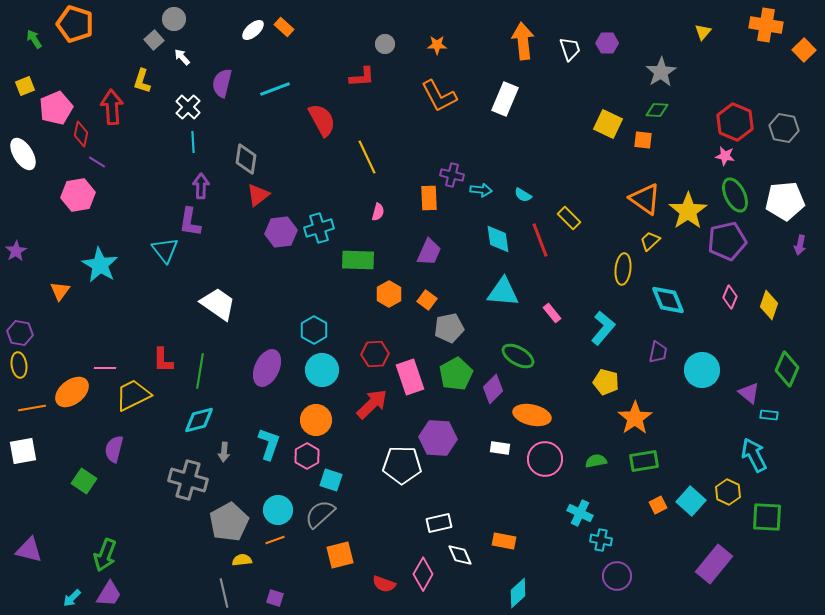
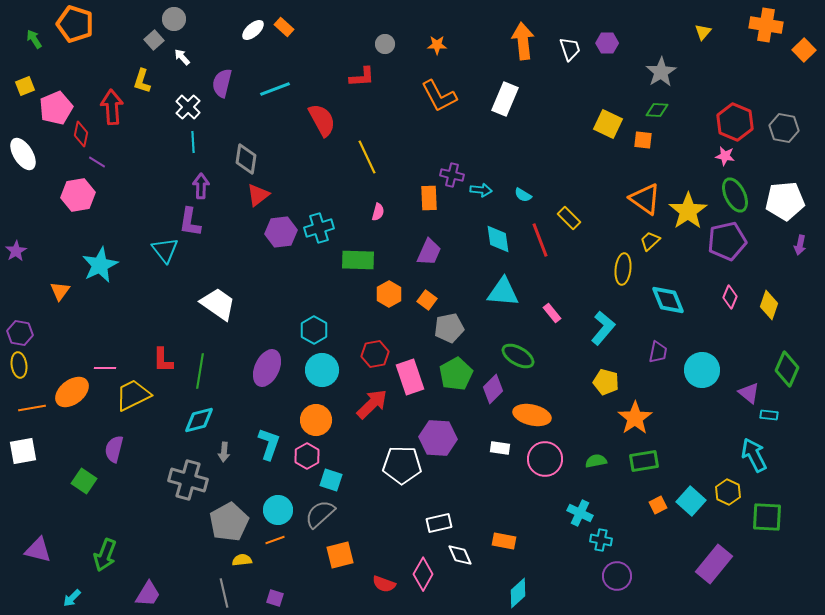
cyan star at (100, 265): rotated 15 degrees clockwise
red hexagon at (375, 354): rotated 8 degrees counterclockwise
purple triangle at (29, 550): moved 9 px right
purple trapezoid at (109, 594): moved 39 px right
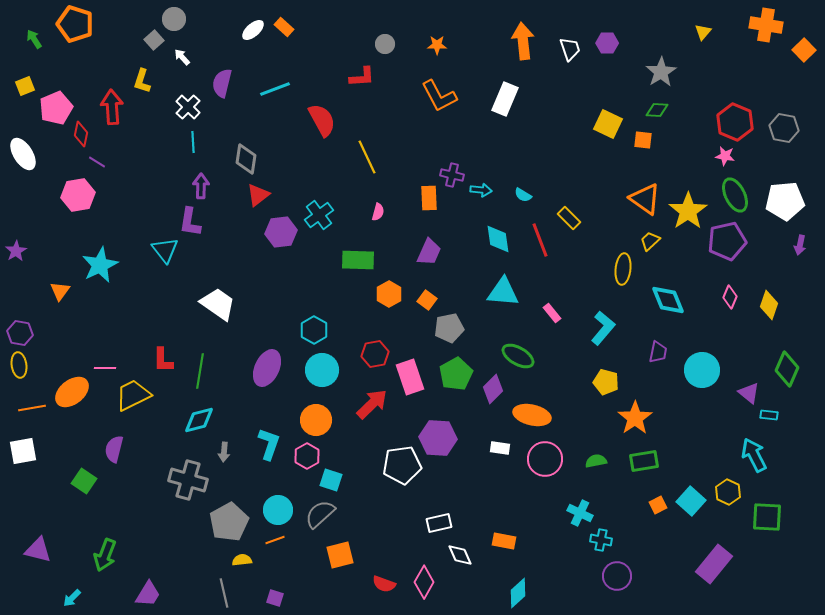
cyan cross at (319, 228): moved 13 px up; rotated 20 degrees counterclockwise
white pentagon at (402, 465): rotated 9 degrees counterclockwise
pink diamond at (423, 574): moved 1 px right, 8 px down
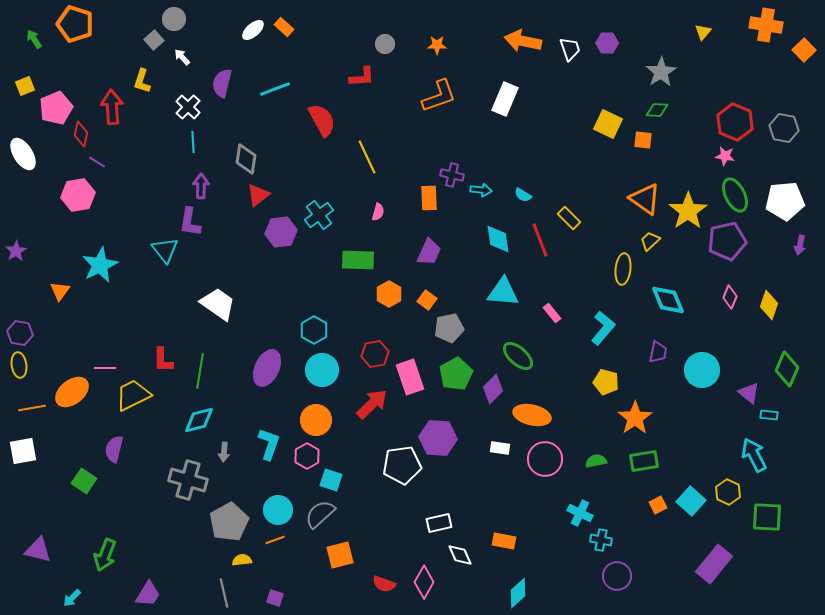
orange arrow at (523, 41): rotated 72 degrees counterclockwise
orange L-shape at (439, 96): rotated 81 degrees counterclockwise
green ellipse at (518, 356): rotated 12 degrees clockwise
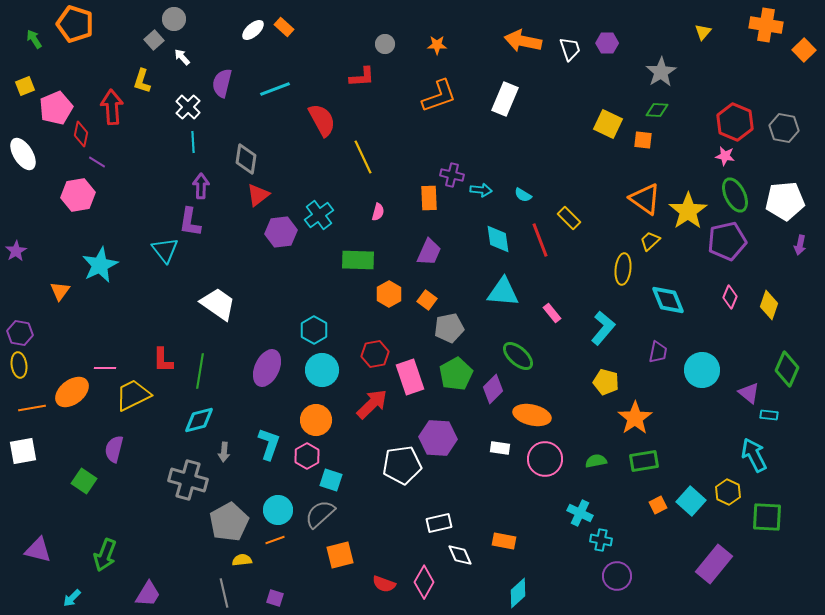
yellow line at (367, 157): moved 4 px left
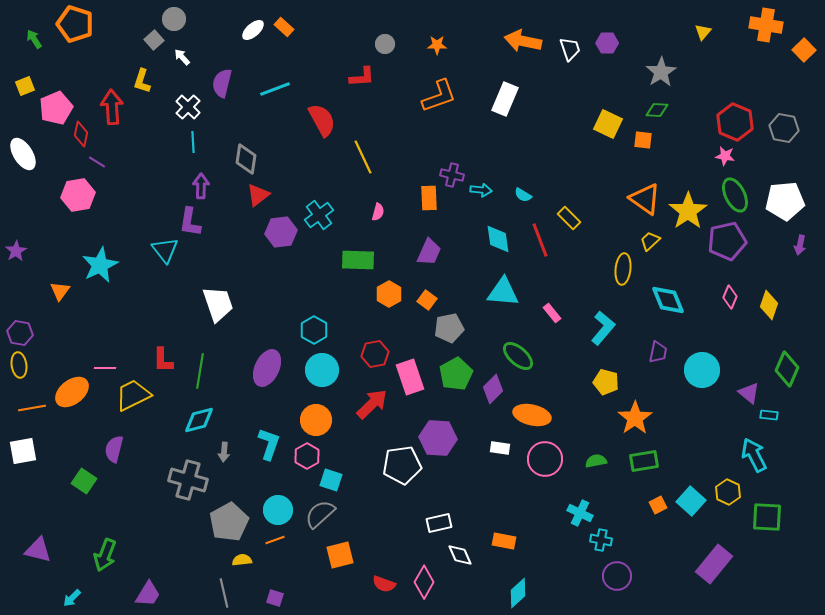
white trapezoid at (218, 304): rotated 36 degrees clockwise
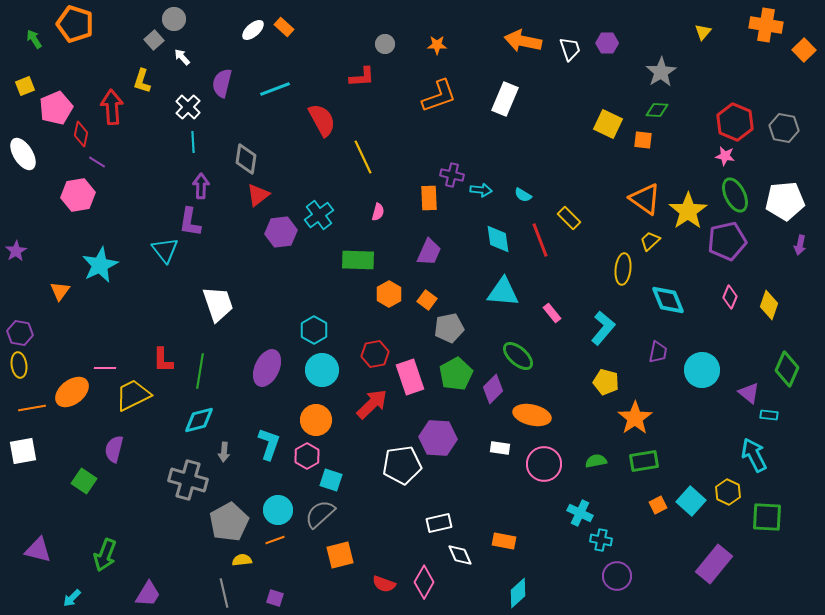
pink circle at (545, 459): moved 1 px left, 5 px down
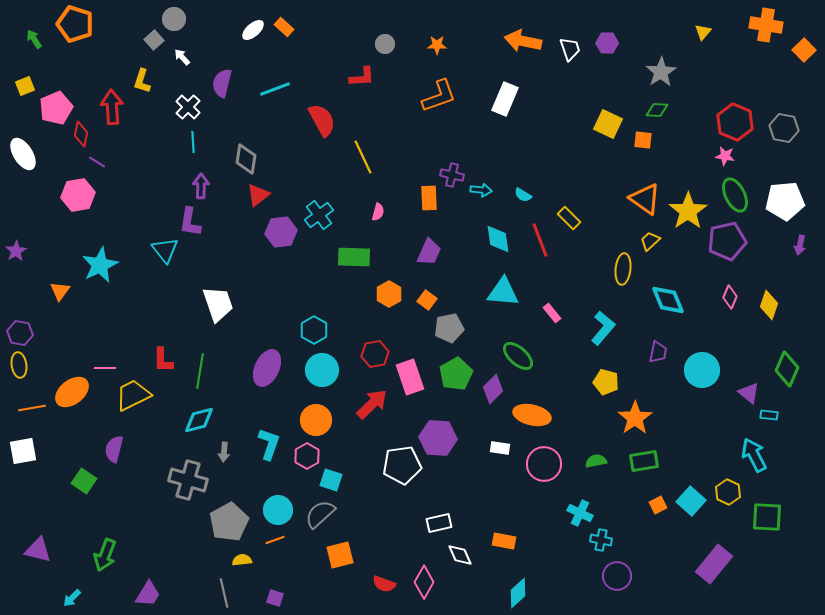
green rectangle at (358, 260): moved 4 px left, 3 px up
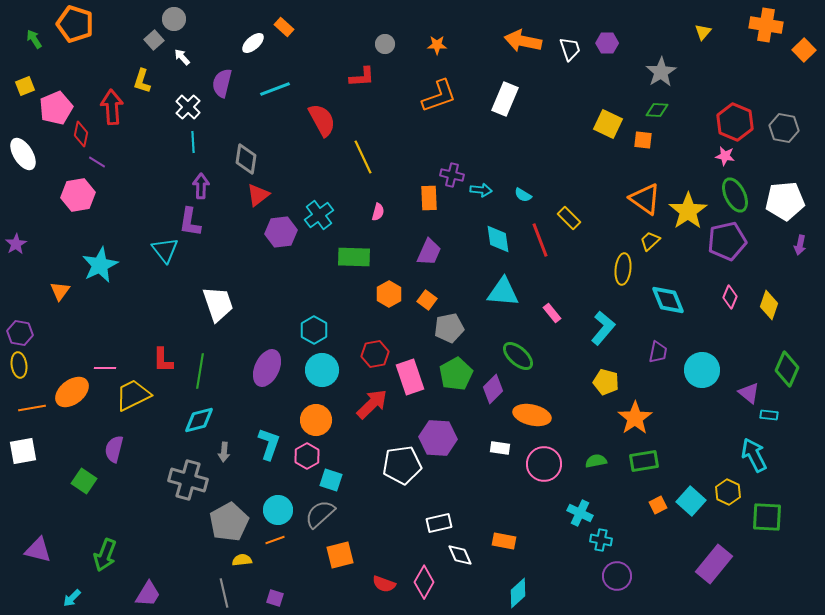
white ellipse at (253, 30): moved 13 px down
purple star at (16, 251): moved 7 px up
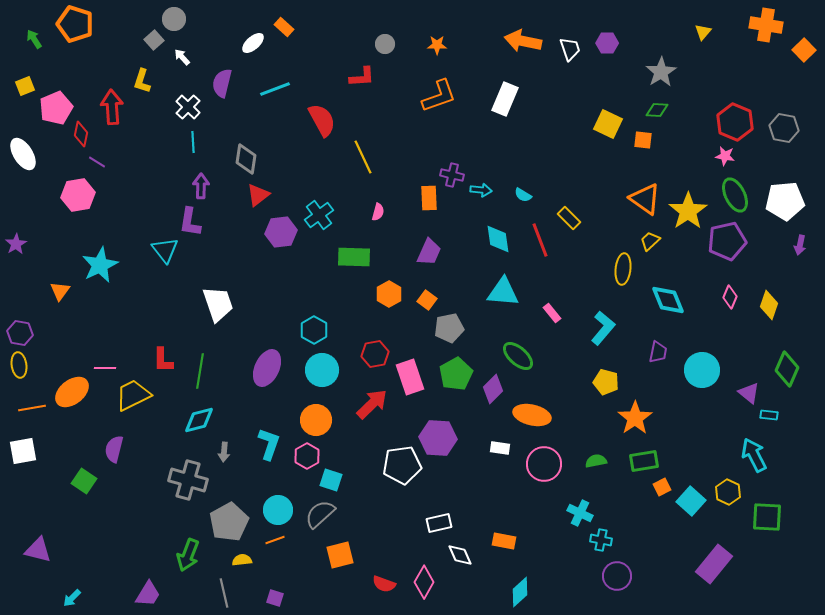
orange square at (658, 505): moved 4 px right, 18 px up
green arrow at (105, 555): moved 83 px right
cyan diamond at (518, 593): moved 2 px right, 1 px up
